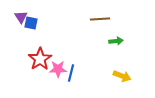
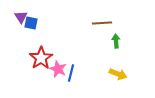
brown line: moved 2 px right, 4 px down
green arrow: rotated 88 degrees counterclockwise
red star: moved 1 px right, 1 px up
pink star: rotated 24 degrees clockwise
yellow arrow: moved 4 px left, 2 px up
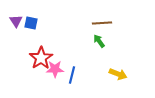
purple triangle: moved 5 px left, 4 px down
green arrow: moved 17 px left; rotated 32 degrees counterclockwise
pink star: moved 3 px left; rotated 24 degrees counterclockwise
blue line: moved 1 px right, 2 px down
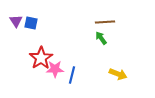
brown line: moved 3 px right, 1 px up
green arrow: moved 2 px right, 3 px up
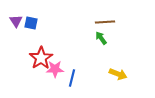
blue line: moved 3 px down
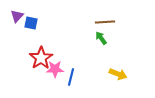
purple triangle: moved 1 px right, 5 px up; rotated 16 degrees clockwise
blue line: moved 1 px left, 1 px up
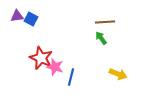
purple triangle: rotated 40 degrees clockwise
blue square: moved 4 px up; rotated 16 degrees clockwise
red star: rotated 15 degrees counterclockwise
pink star: moved 2 px up; rotated 18 degrees clockwise
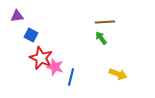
blue square: moved 16 px down
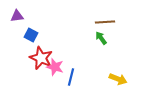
yellow arrow: moved 5 px down
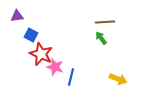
red star: moved 4 px up
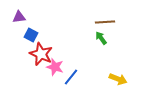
purple triangle: moved 2 px right, 1 px down
blue line: rotated 24 degrees clockwise
